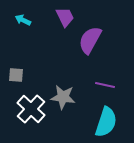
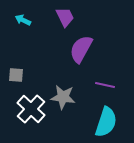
purple semicircle: moved 9 px left, 9 px down
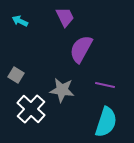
cyan arrow: moved 3 px left, 1 px down
gray square: rotated 28 degrees clockwise
gray star: moved 1 px left, 7 px up
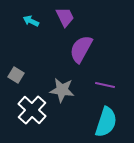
cyan arrow: moved 11 px right
white cross: moved 1 px right, 1 px down
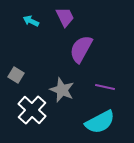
purple line: moved 2 px down
gray star: rotated 15 degrees clockwise
cyan semicircle: moved 6 px left; rotated 44 degrees clockwise
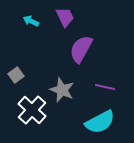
gray square: rotated 21 degrees clockwise
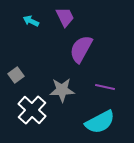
gray star: rotated 25 degrees counterclockwise
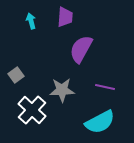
purple trapezoid: rotated 30 degrees clockwise
cyan arrow: rotated 49 degrees clockwise
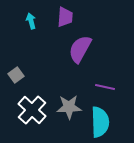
purple semicircle: moved 1 px left
gray star: moved 7 px right, 17 px down
cyan semicircle: rotated 64 degrees counterclockwise
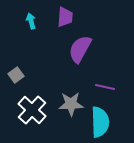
gray star: moved 2 px right, 3 px up
